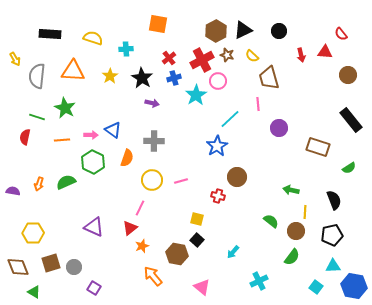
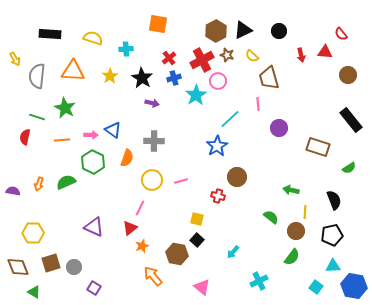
green semicircle at (271, 221): moved 4 px up
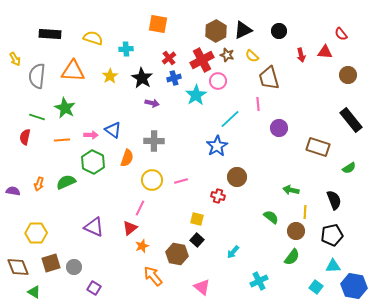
yellow hexagon at (33, 233): moved 3 px right
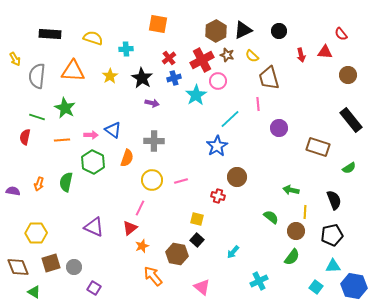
green semicircle at (66, 182): rotated 54 degrees counterclockwise
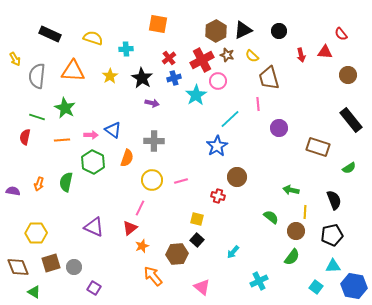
black rectangle at (50, 34): rotated 20 degrees clockwise
brown hexagon at (177, 254): rotated 15 degrees counterclockwise
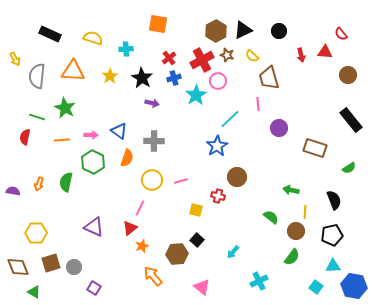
blue triangle at (113, 130): moved 6 px right, 1 px down
brown rectangle at (318, 147): moved 3 px left, 1 px down
yellow square at (197, 219): moved 1 px left, 9 px up
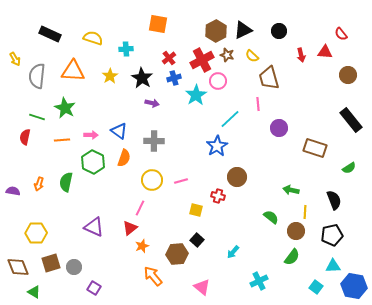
orange semicircle at (127, 158): moved 3 px left
